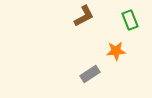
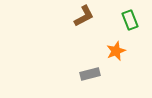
orange star: rotated 18 degrees counterclockwise
gray rectangle: rotated 18 degrees clockwise
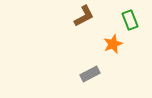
orange star: moved 3 px left, 7 px up
gray rectangle: rotated 12 degrees counterclockwise
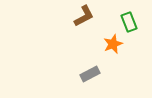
green rectangle: moved 1 px left, 2 px down
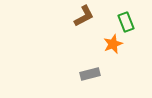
green rectangle: moved 3 px left
gray rectangle: rotated 12 degrees clockwise
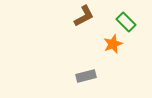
green rectangle: rotated 24 degrees counterclockwise
gray rectangle: moved 4 px left, 2 px down
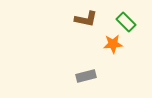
brown L-shape: moved 2 px right, 3 px down; rotated 40 degrees clockwise
orange star: rotated 18 degrees clockwise
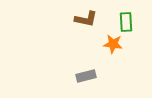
green rectangle: rotated 42 degrees clockwise
orange star: rotated 12 degrees clockwise
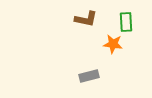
gray rectangle: moved 3 px right
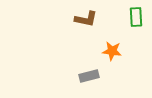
green rectangle: moved 10 px right, 5 px up
orange star: moved 1 px left, 7 px down
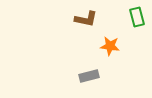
green rectangle: moved 1 px right; rotated 12 degrees counterclockwise
orange star: moved 2 px left, 5 px up
